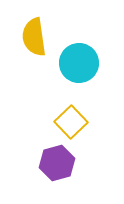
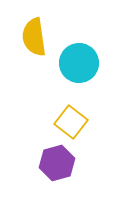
yellow square: rotated 8 degrees counterclockwise
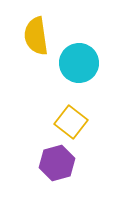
yellow semicircle: moved 2 px right, 1 px up
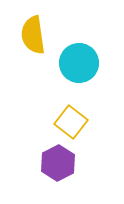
yellow semicircle: moved 3 px left, 1 px up
purple hexagon: moved 1 px right; rotated 12 degrees counterclockwise
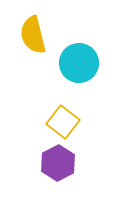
yellow semicircle: rotated 6 degrees counterclockwise
yellow square: moved 8 px left
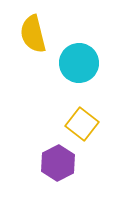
yellow semicircle: moved 1 px up
yellow square: moved 19 px right, 2 px down
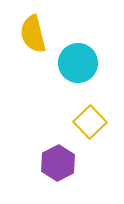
cyan circle: moved 1 px left
yellow square: moved 8 px right, 2 px up; rotated 8 degrees clockwise
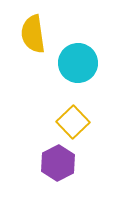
yellow semicircle: rotated 6 degrees clockwise
yellow square: moved 17 px left
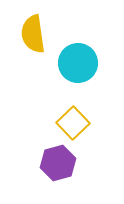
yellow square: moved 1 px down
purple hexagon: rotated 12 degrees clockwise
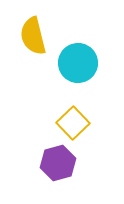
yellow semicircle: moved 2 px down; rotated 6 degrees counterclockwise
